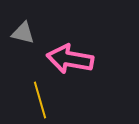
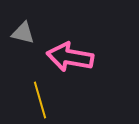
pink arrow: moved 2 px up
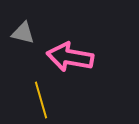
yellow line: moved 1 px right
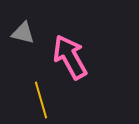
pink arrow: rotated 51 degrees clockwise
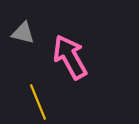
yellow line: moved 3 px left, 2 px down; rotated 6 degrees counterclockwise
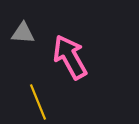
gray triangle: rotated 10 degrees counterclockwise
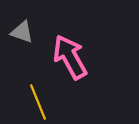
gray triangle: moved 1 px left, 1 px up; rotated 15 degrees clockwise
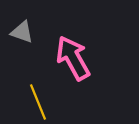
pink arrow: moved 3 px right, 1 px down
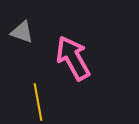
yellow line: rotated 12 degrees clockwise
